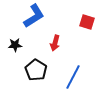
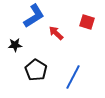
red arrow: moved 1 px right, 10 px up; rotated 119 degrees clockwise
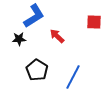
red square: moved 7 px right; rotated 14 degrees counterclockwise
red arrow: moved 1 px right, 3 px down
black star: moved 4 px right, 6 px up
black pentagon: moved 1 px right
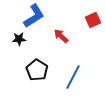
red square: moved 1 px left, 2 px up; rotated 28 degrees counterclockwise
red arrow: moved 4 px right
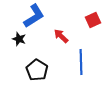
black star: rotated 24 degrees clockwise
blue line: moved 8 px right, 15 px up; rotated 30 degrees counterclockwise
